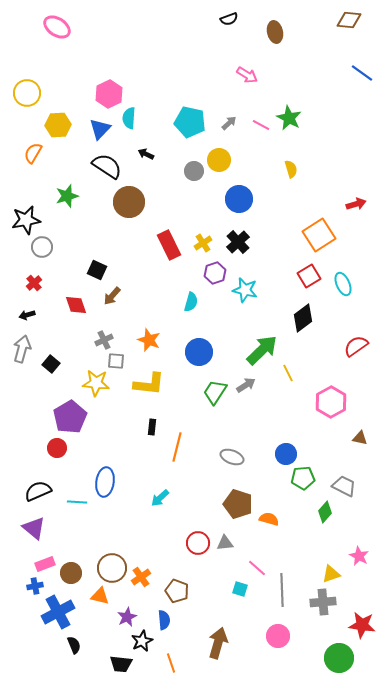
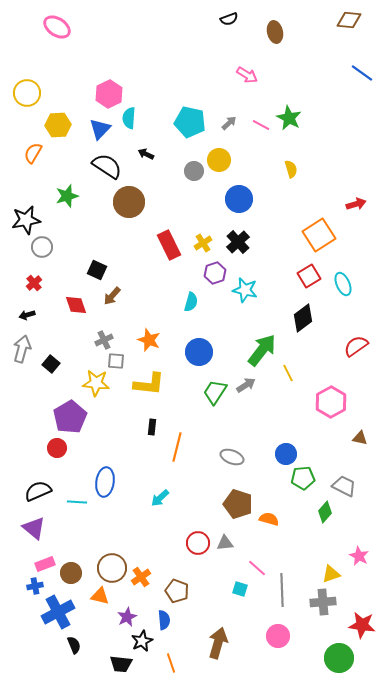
green arrow at (262, 350): rotated 8 degrees counterclockwise
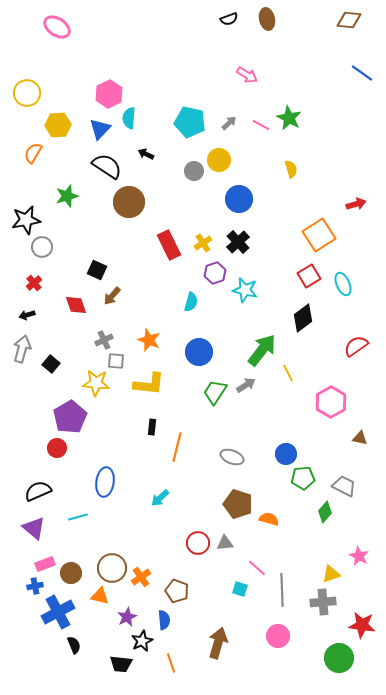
brown ellipse at (275, 32): moved 8 px left, 13 px up
cyan line at (77, 502): moved 1 px right, 15 px down; rotated 18 degrees counterclockwise
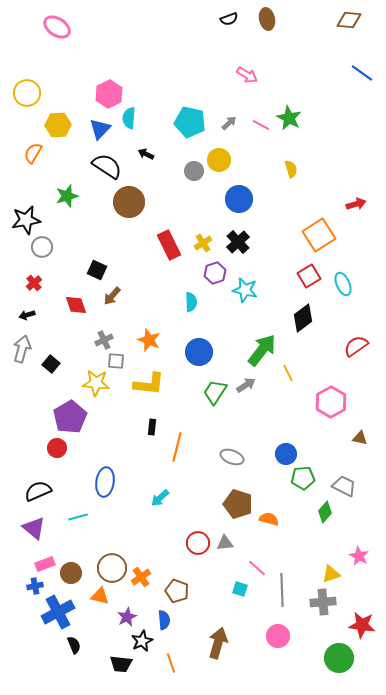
cyan semicircle at (191, 302): rotated 18 degrees counterclockwise
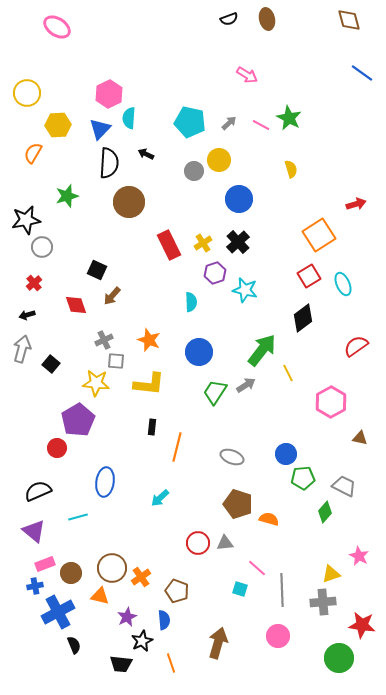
brown diamond at (349, 20): rotated 70 degrees clockwise
black semicircle at (107, 166): moved 2 px right, 3 px up; rotated 60 degrees clockwise
purple pentagon at (70, 417): moved 8 px right, 3 px down
purple triangle at (34, 528): moved 3 px down
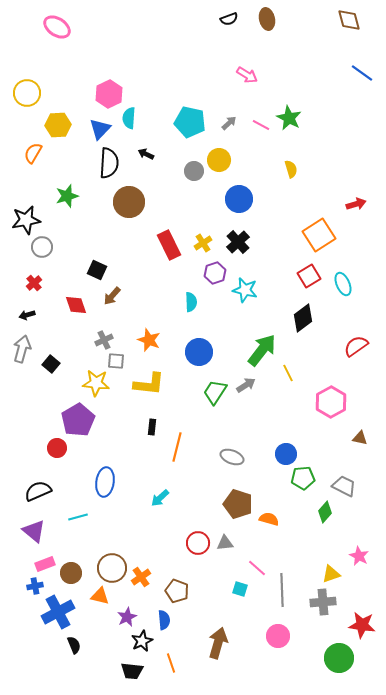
black trapezoid at (121, 664): moved 11 px right, 7 px down
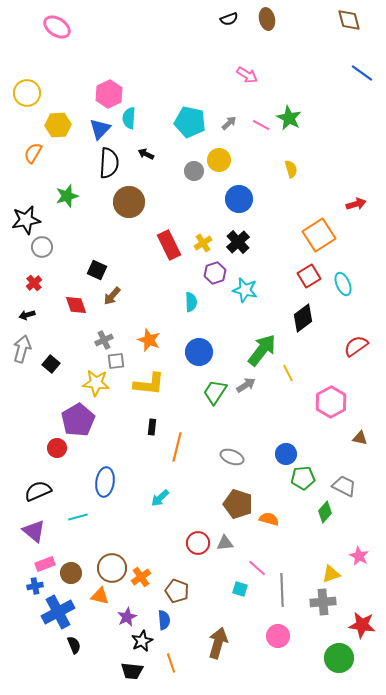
gray square at (116, 361): rotated 12 degrees counterclockwise
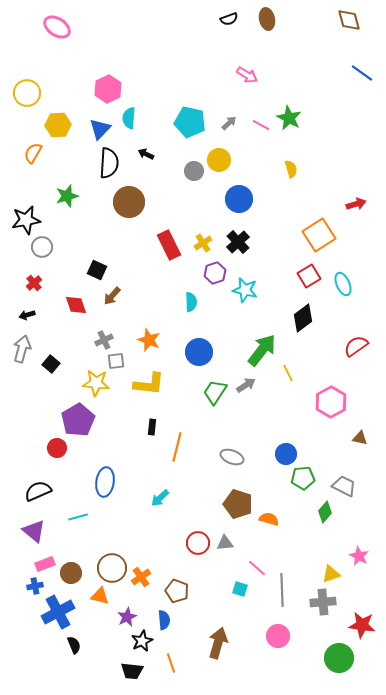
pink hexagon at (109, 94): moved 1 px left, 5 px up
